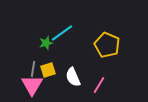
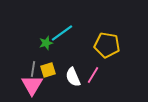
yellow pentagon: rotated 15 degrees counterclockwise
pink line: moved 6 px left, 10 px up
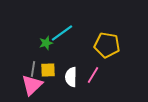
yellow square: rotated 14 degrees clockwise
white semicircle: moved 2 px left; rotated 24 degrees clockwise
pink triangle: rotated 15 degrees clockwise
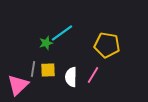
pink triangle: moved 14 px left
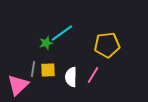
yellow pentagon: rotated 15 degrees counterclockwise
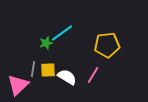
white semicircle: moved 4 px left; rotated 120 degrees clockwise
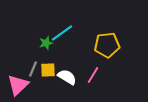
gray line: rotated 14 degrees clockwise
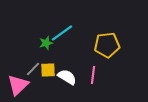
gray line: rotated 21 degrees clockwise
pink line: rotated 24 degrees counterclockwise
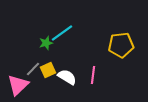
yellow pentagon: moved 14 px right
yellow square: rotated 21 degrees counterclockwise
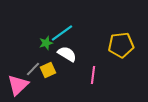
white semicircle: moved 23 px up
